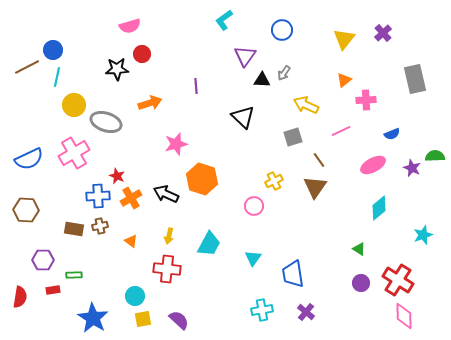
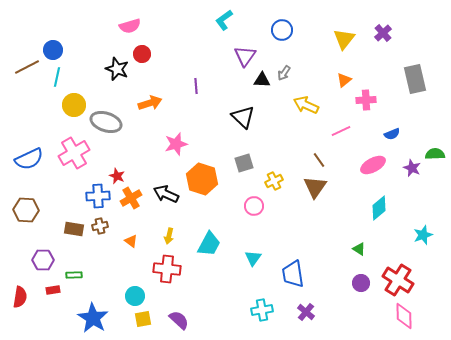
black star at (117, 69): rotated 25 degrees clockwise
gray square at (293, 137): moved 49 px left, 26 px down
green semicircle at (435, 156): moved 2 px up
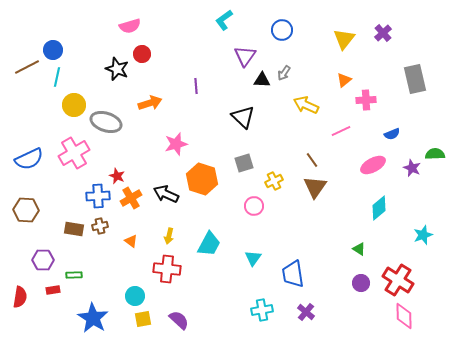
brown line at (319, 160): moved 7 px left
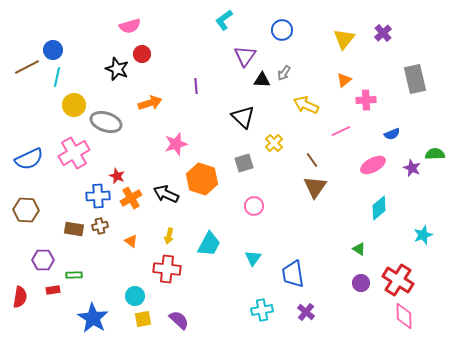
yellow cross at (274, 181): moved 38 px up; rotated 18 degrees counterclockwise
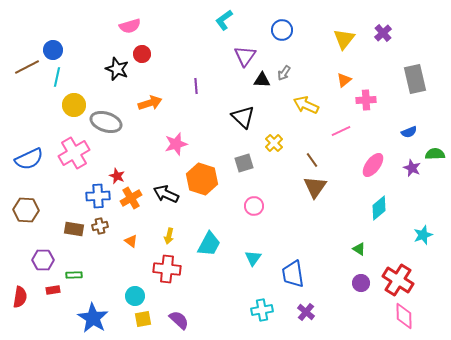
blue semicircle at (392, 134): moved 17 px right, 2 px up
pink ellipse at (373, 165): rotated 25 degrees counterclockwise
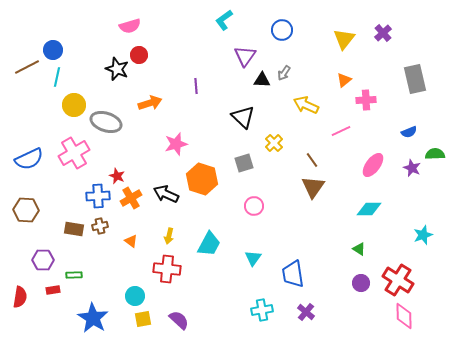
red circle at (142, 54): moved 3 px left, 1 px down
brown triangle at (315, 187): moved 2 px left
cyan diamond at (379, 208): moved 10 px left, 1 px down; rotated 40 degrees clockwise
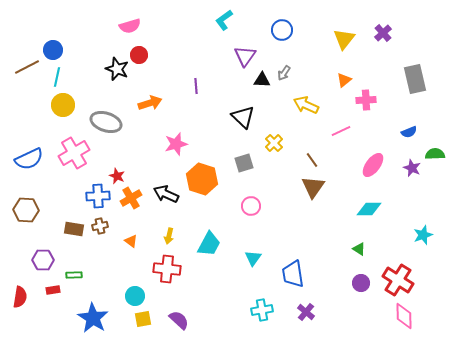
yellow circle at (74, 105): moved 11 px left
pink circle at (254, 206): moved 3 px left
